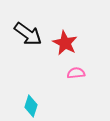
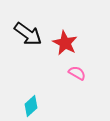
pink semicircle: moved 1 px right; rotated 36 degrees clockwise
cyan diamond: rotated 30 degrees clockwise
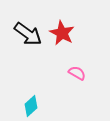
red star: moved 3 px left, 10 px up
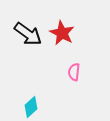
pink semicircle: moved 3 px left, 1 px up; rotated 114 degrees counterclockwise
cyan diamond: moved 1 px down
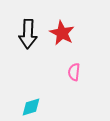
black arrow: rotated 56 degrees clockwise
cyan diamond: rotated 25 degrees clockwise
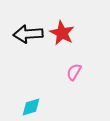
black arrow: rotated 84 degrees clockwise
pink semicircle: rotated 24 degrees clockwise
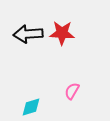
red star: rotated 25 degrees counterclockwise
pink semicircle: moved 2 px left, 19 px down
